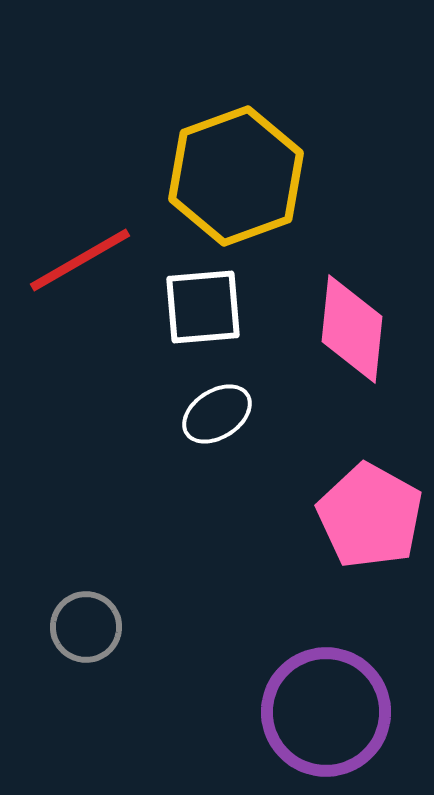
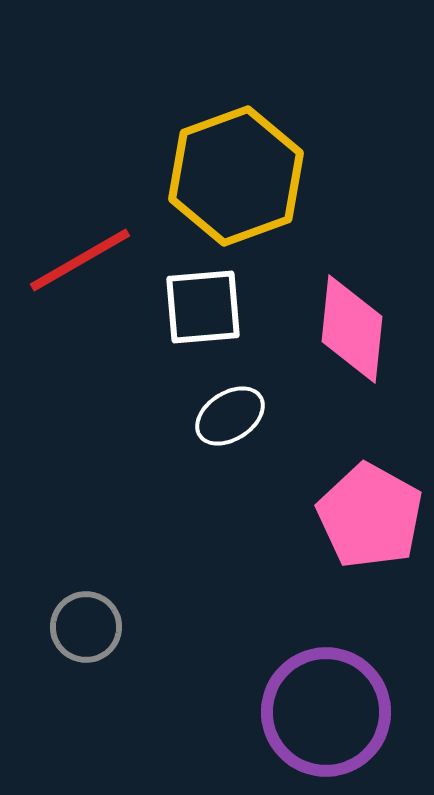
white ellipse: moved 13 px right, 2 px down
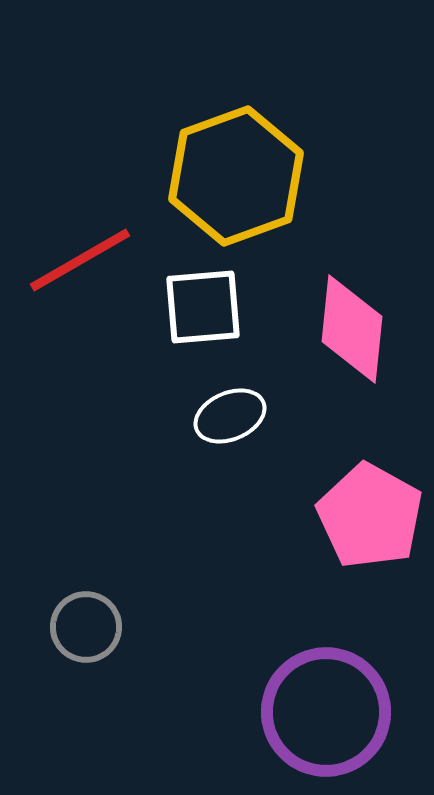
white ellipse: rotated 10 degrees clockwise
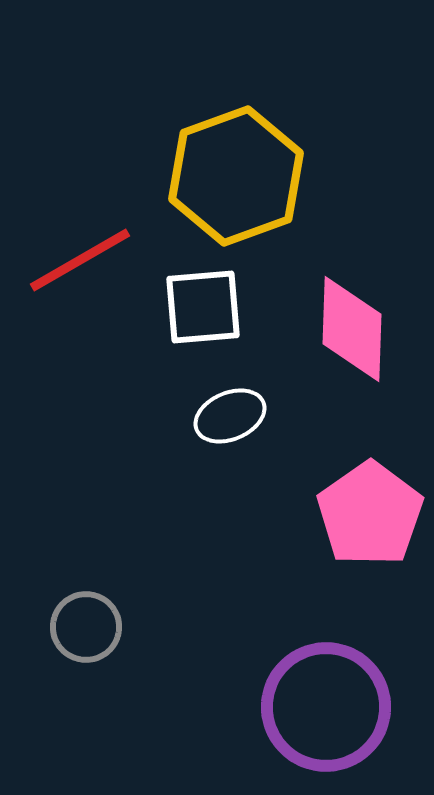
pink diamond: rotated 4 degrees counterclockwise
pink pentagon: moved 2 px up; rotated 8 degrees clockwise
purple circle: moved 5 px up
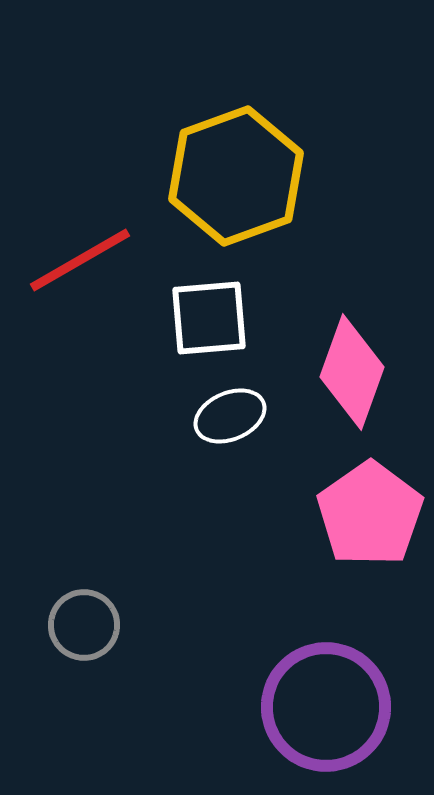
white square: moved 6 px right, 11 px down
pink diamond: moved 43 px down; rotated 18 degrees clockwise
gray circle: moved 2 px left, 2 px up
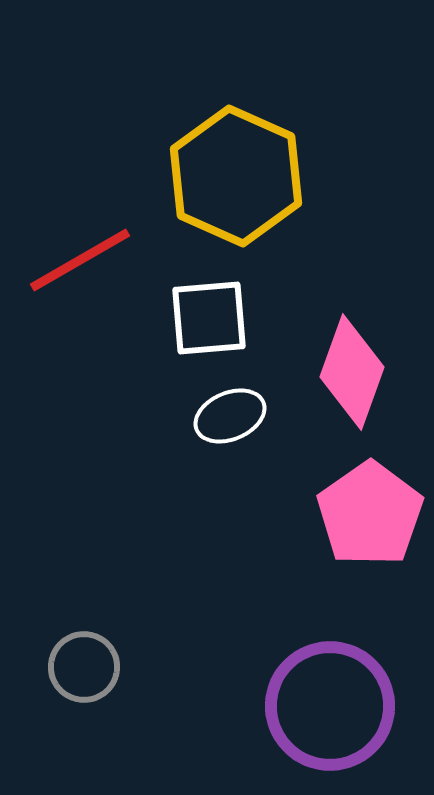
yellow hexagon: rotated 16 degrees counterclockwise
gray circle: moved 42 px down
purple circle: moved 4 px right, 1 px up
